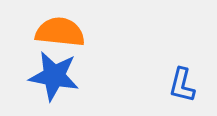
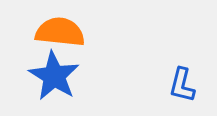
blue star: rotated 21 degrees clockwise
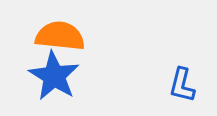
orange semicircle: moved 4 px down
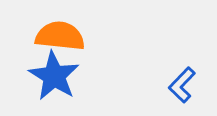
blue L-shape: rotated 30 degrees clockwise
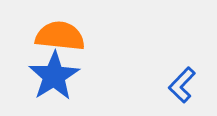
blue star: rotated 9 degrees clockwise
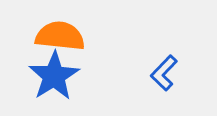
blue L-shape: moved 18 px left, 12 px up
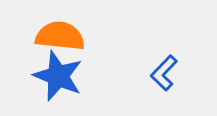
blue star: moved 4 px right; rotated 18 degrees counterclockwise
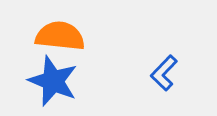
blue star: moved 5 px left, 5 px down
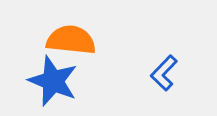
orange semicircle: moved 11 px right, 4 px down
